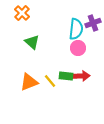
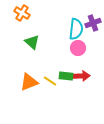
orange cross: rotated 14 degrees counterclockwise
yellow line: rotated 16 degrees counterclockwise
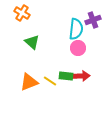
purple cross: moved 3 px up
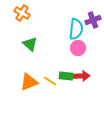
green triangle: moved 2 px left, 2 px down
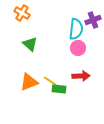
green rectangle: moved 7 px left, 13 px down
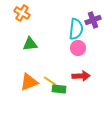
green triangle: rotated 49 degrees counterclockwise
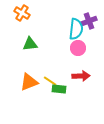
purple cross: moved 4 px left, 1 px down
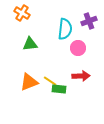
cyan semicircle: moved 11 px left
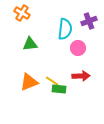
yellow line: moved 2 px right
